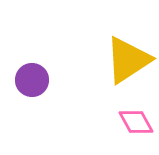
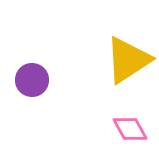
pink diamond: moved 6 px left, 7 px down
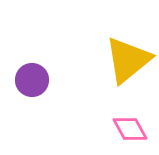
yellow triangle: rotated 6 degrees counterclockwise
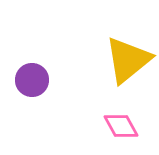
pink diamond: moved 9 px left, 3 px up
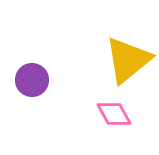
pink diamond: moved 7 px left, 12 px up
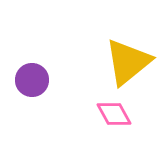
yellow triangle: moved 2 px down
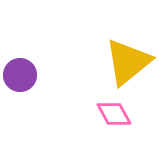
purple circle: moved 12 px left, 5 px up
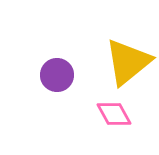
purple circle: moved 37 px right
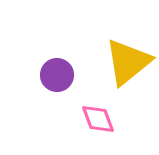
pink diamond: moved 16 px left, 5 px down; rotated 9 degrees clockwise
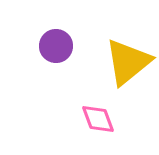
purple circle: moved 1 px left, 29 px up
